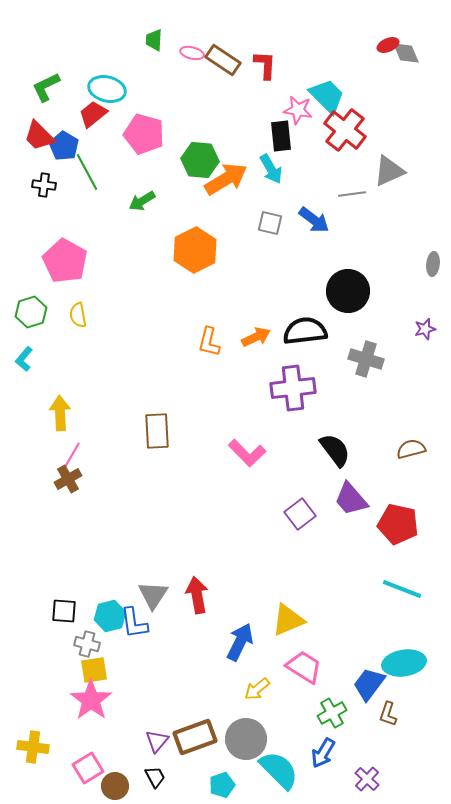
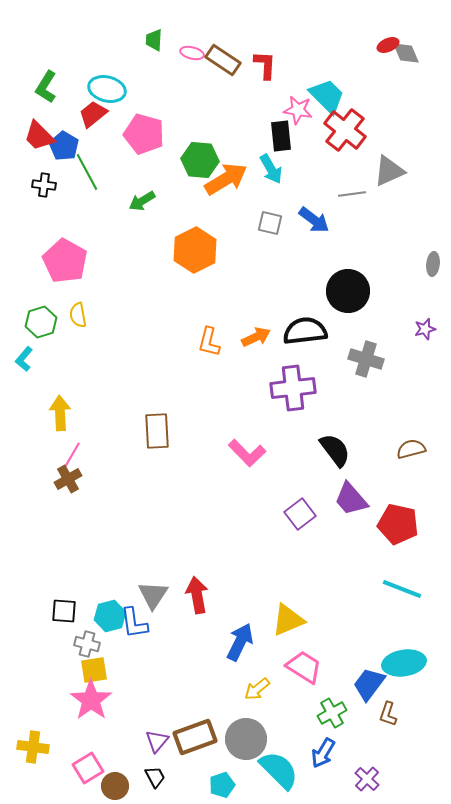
green L-shape at (46, 87): rotated 32 degrees counterclockwise
green hexagon at (31, 312): moved 10 px right, 10 px down
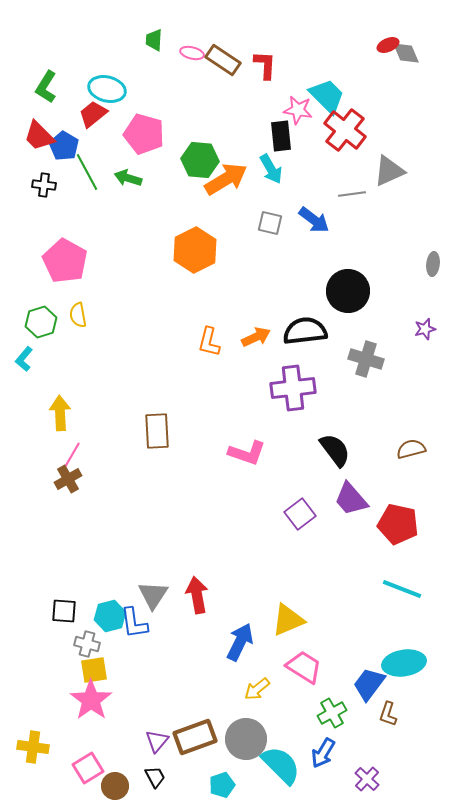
green arrow at (142, 201): moved 14 px left, 23 px up; rotated 48 degrees clockwise
pink L-shape at (247, 453): rotated 27 degrees counterclockwise
cyan semicircle at (279, 770): moved 2 px right, 5 px up
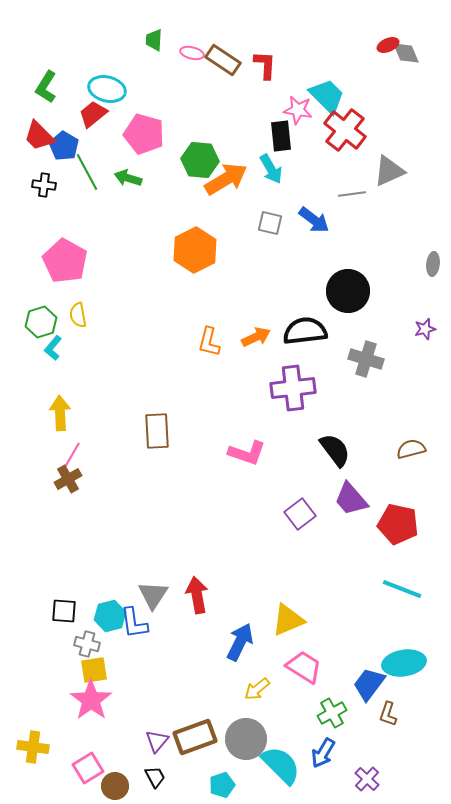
cyan L-shape at (24, 359): moved 29 px right, 11 px up
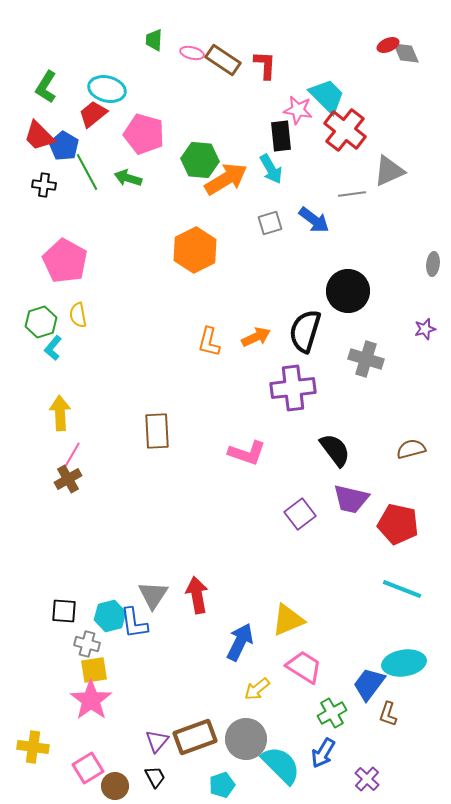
gray square at (270, 223): rotated 30 degrees counterclockwise
black semicircle at (305, 331): rotated 66 degrees counterclockwise
purple trapezoid at (351, 499): rotated 36 degrees counterclockwise
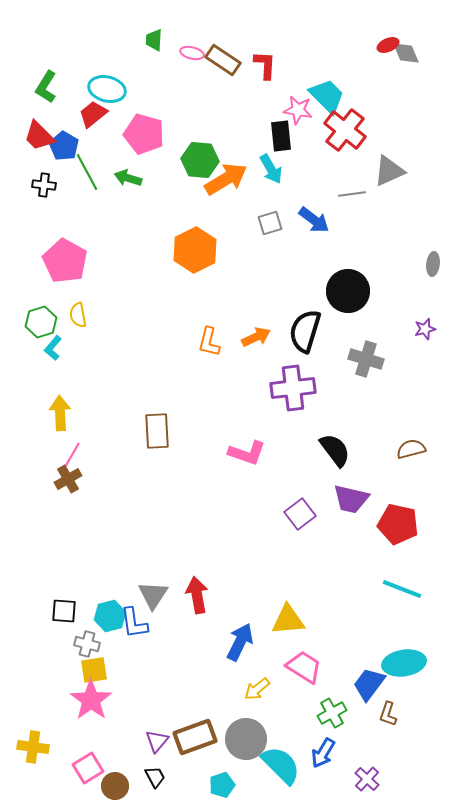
yellow triangle at (288, 620): rotated 18 degrees clockwise
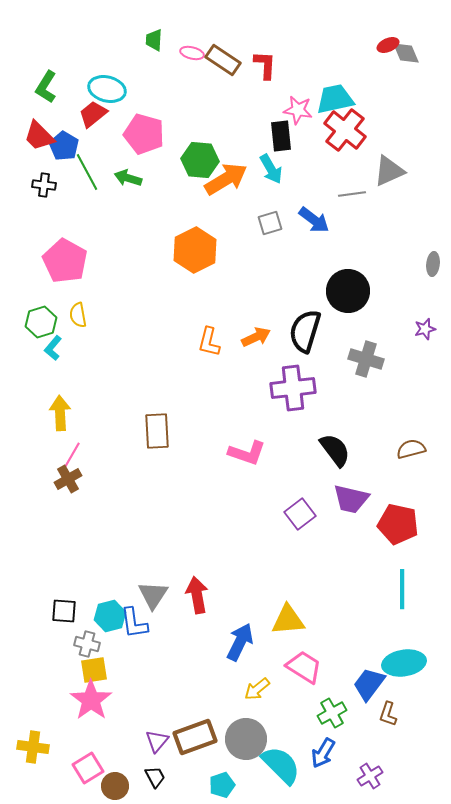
cyan trapezoid at (327, 96): moved 8 px right, 3 px down; rotated 57 degrees counterclockwise
cyan line at (402, 589): rotated 69 degrees clockwise
purple cross at (367, 779): moved 3 px right, 3 px up; rotated 15 degrees clockwise
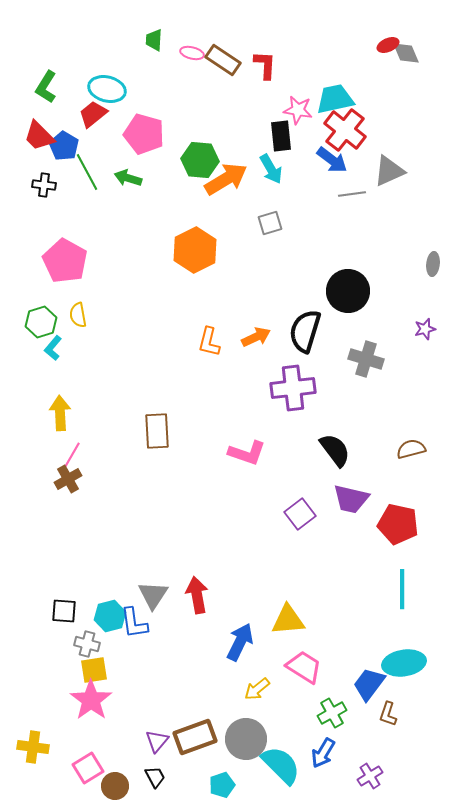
blue arrow at (314, 220): moved 18 px right, 60 px up
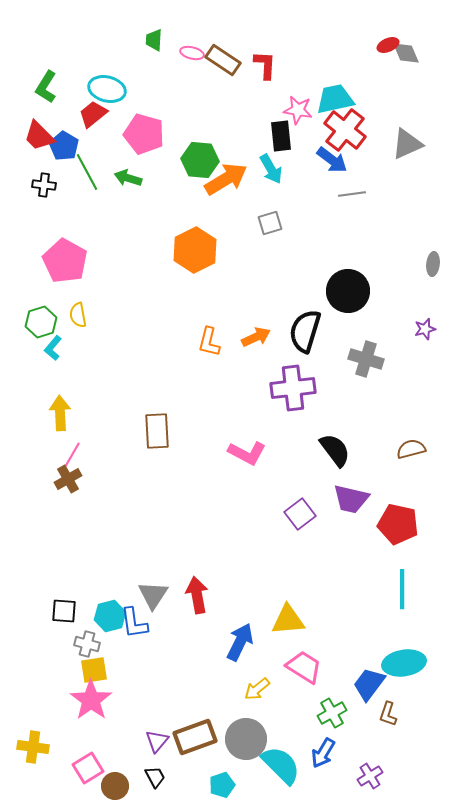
gray triangle at (389, 171): moved 18 px right, 27 px up
pink L-shape at (247, 453): rotated 9 degrees clockwise
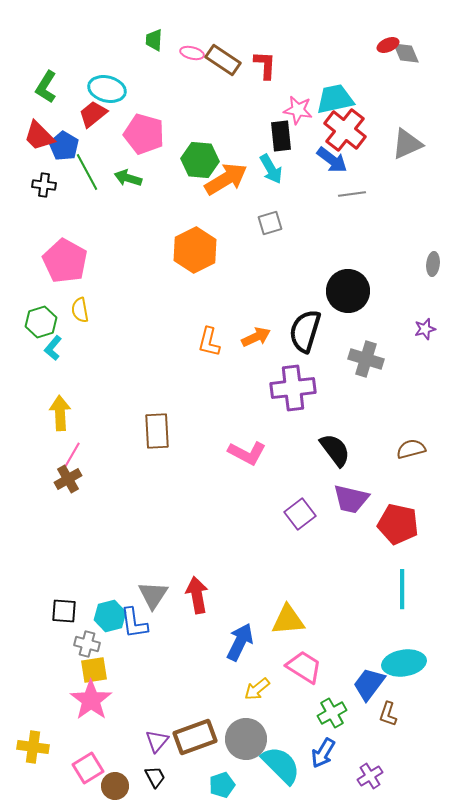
yellow semicircle at (78, 315): moved 2 px right, 5 px up
